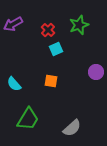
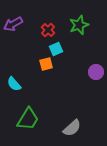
orange square: moved 5 px left, 17 px up; rotated 24 degrees counterclockwise
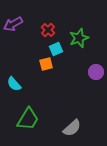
green star: moved 13 px down
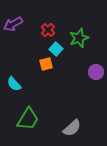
cyan square: rotated 24 degrees counterclockwise
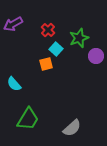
purple circle: moved 16 px up
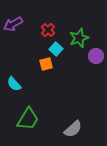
gray semicircle: moved 1 px right, 1 px down
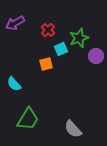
purple arrow: moved 2 px right, 1 px up
cyan square: moved 5 px right; rotated 24 degrees clockwise
gray semicircle: rotated 90 degrees clockwise
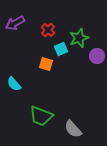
purple circle: moved 1 px right
orange square: rotated 32 degrees clockwise
green trapezoid: moved 13 px right, 3 px up; rotated 80 degrees clockwise
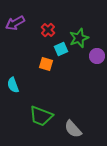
cyan semicircle: moved 1 px left, 1 px down; rotated 21 degrees clockwise
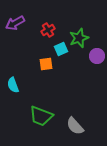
red cross: rotated 16 degrees clockwise
orange square: rotated 24 degrees counterclockwise
gray semicircle: moved 2 px right, 3 px up
